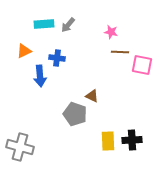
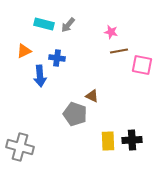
cyan rectangle: rotated 18 degrees clockwise
brown line: moved 1 px left, 1 px up; rotated 12 degrees counterclockwise
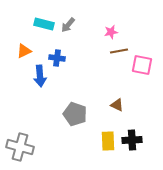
pink star: rotated 24 degrees counterclockwise
brown triangle: moved 25 px right, 9 px down
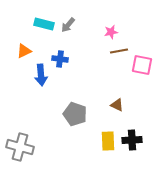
blue cross: moved 3 px right, 1 px down
blue arrow: moved 1 px right, 1 px up
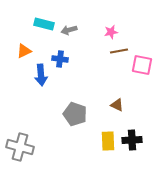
gray arrow: moved 1 px right, 5 px down; rotated 35 degrees clockwise
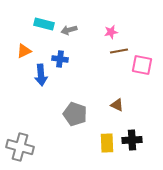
yellow rectangle: moved 1 px left, 2 px down
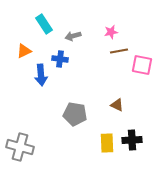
cyan rectangle: rotated 42 degrees clockwise
gray arrow: moved 4 px right, 6 px down
gray pentagon: rotated 10 degrees counterclockwise
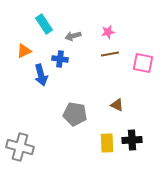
pink star: moved 3 px left
brown line: moved 9 px left, 3 px down
pink square: moved 1 px right, 2 px up
blue arrow: rotated 10 degrees counterclockwise
